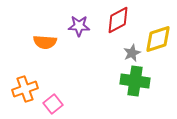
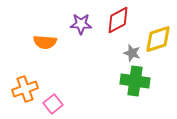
purple star: moved 2 px right, 2 px up
gray star: rotated 30 degrees counterclockwise
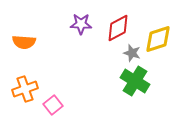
red diamond: moved 8 px down
orange semicircle: moved 21 px left
green cross: rotated 24 degrees clockwise
pink square: moved 1 px down
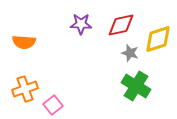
red diamond: moved 3 px right, 3 px up; rotated 16 degrees clockwise
gray star: moved 2 px left
green cross: moved 1 px right, 5 px down
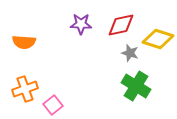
yellow diamond: rotated 36 degrees clockwise
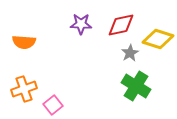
gray star: rotated 24 degrees clockwise
orange cross: moved 1 px left
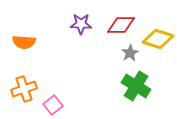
red diamond: rotated 12 degrees clockwise
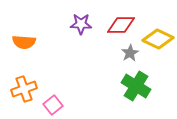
yellow diamond: rotated 8 degrees clockwise
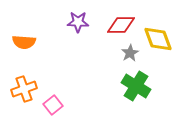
purple star: moved 3 px left, 2 px up
yellow diamond: rotated 44 degrees clockwise
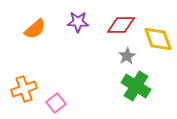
orange semicircle: moved 11 px right, 13 px up; rotated 45 degrees counterclockwise
gray star: moved 3 px left, 3 px down
pink square: moved 3 px right, 2 px up
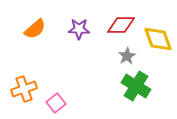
purple star: moved 1 px right, 7 px down
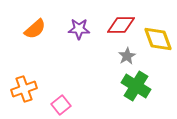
pink square: moved 5 px right, 2 px down
